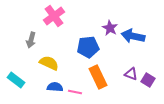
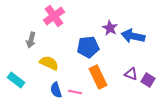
blue semicircle: moved 1 px right, 3 px down; rotated 112 degrees counterclockwise
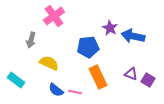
blue semicircle: rotated 35 degrees counterclockwise
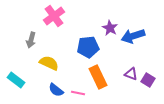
blue arrow: rotated 30 degrees counterclockwise
pink line: moved 3 px right, 1 px down
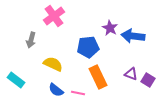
blue arrow: rotated 25 degrees clockwise
yellow semicircle: moved 4 px right, 1 px down
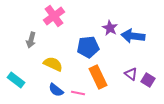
purple triangle: rotated 16 degrees clockwise
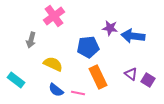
purple star: rotated 21 degrees counterclockwise
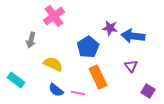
blue pentagon: rotated 25 degrees counterclockwise
purple triangle: moved 8 px up; rotated 16 degrees clockwise
purple square: moved 11 px down
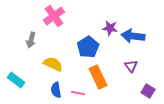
blue semicircle: rotated 42 degrees clockwise
